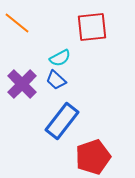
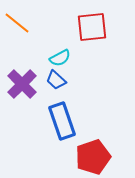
blue rectangle: rotated 57 degrees counterclockwise
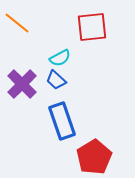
red pentagon: moved 1 px right; rotated 12 degrees counterclockwise
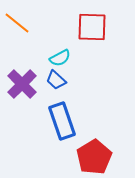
red square: rotated 8 degrees clockwise
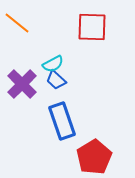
cyan semicircle: moved 7 px left, 6 px down
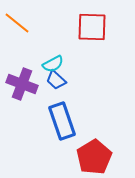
purple cross: rotated 24 degrees counterclockwise
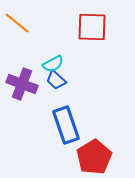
blue rectangle: moved 4 px right, 4 px down
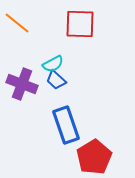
red square: moved 12 px left, 3 px up
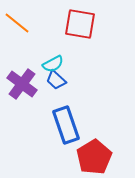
red square: rotated 8 degrees clockwise
purple cross: rotated 16 degrees clockwise
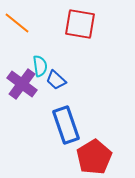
cyan semicircle: moved 13 px left, 2 px down; rotated 70 degrees counterclockwise
